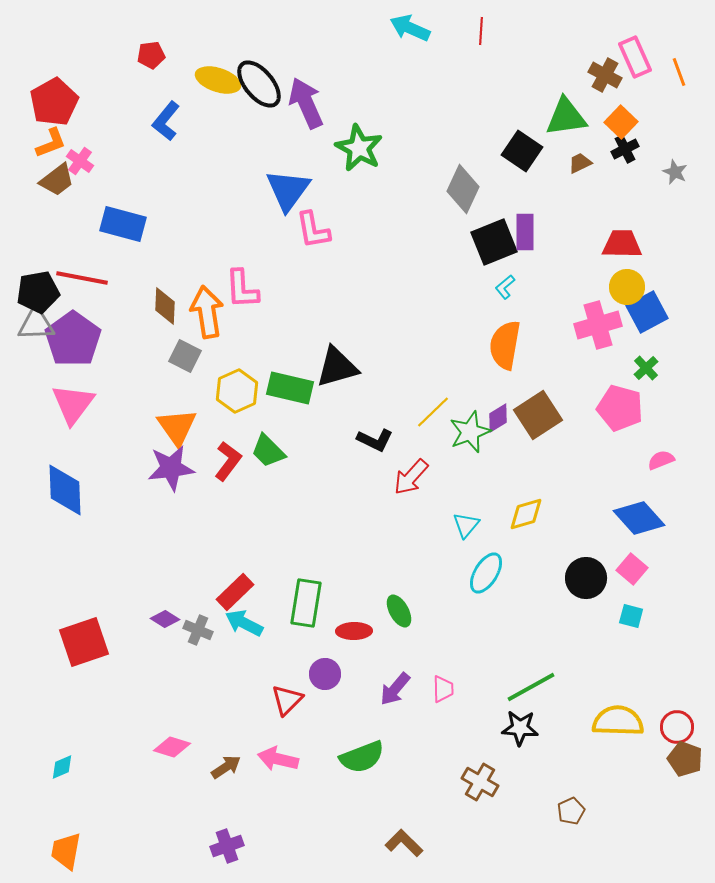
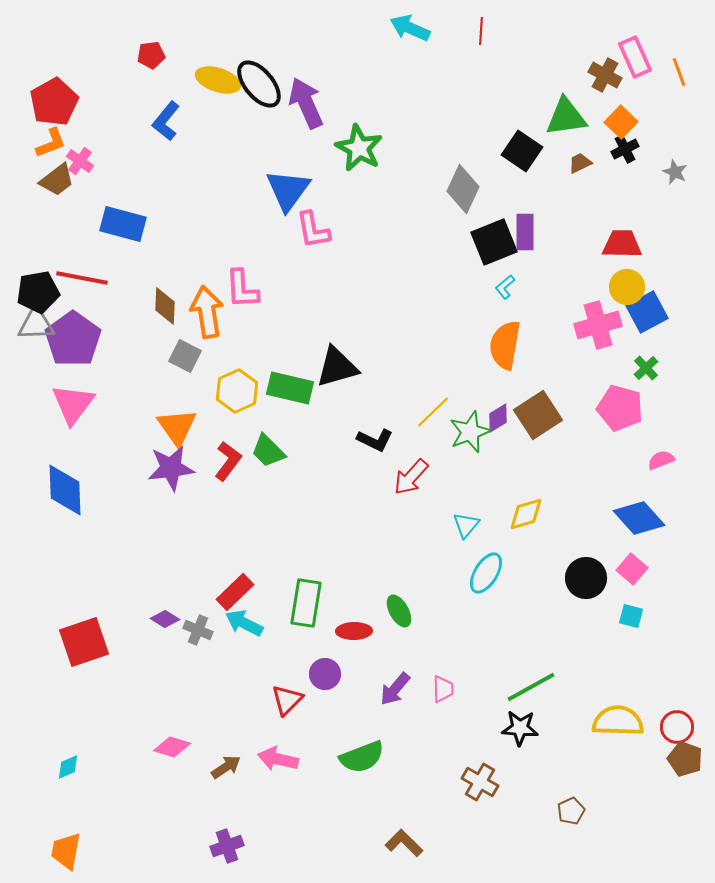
cyan diamond at (62, 767): moved 6 px right
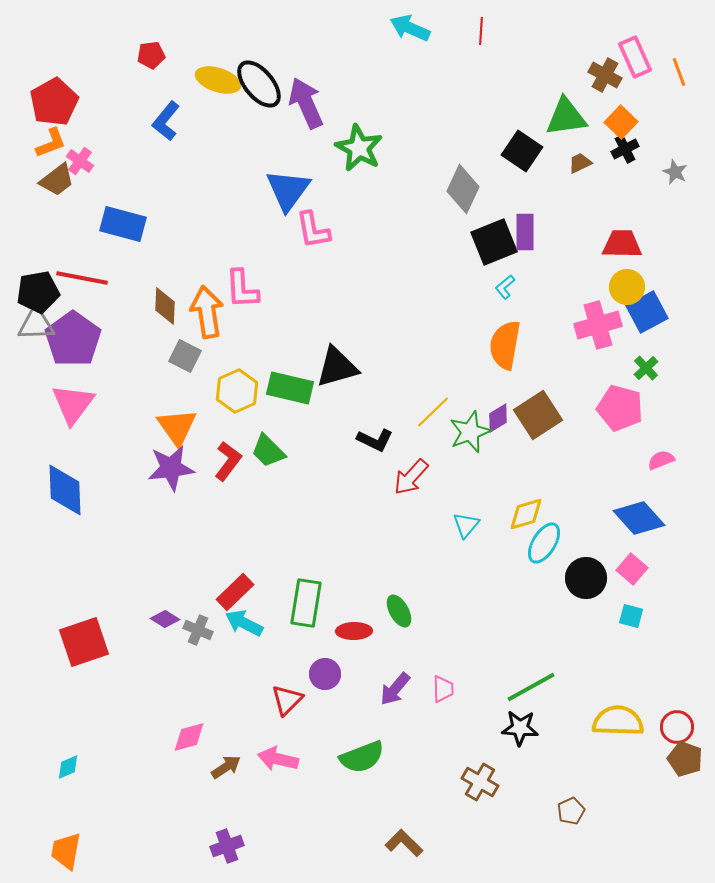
cyan ellipse at (486, 573): moved 58 px right, 30 px up
pink diamond at (172, 747): moved 17 px right, 10 px up; rotated 33 degrees counterclockwise
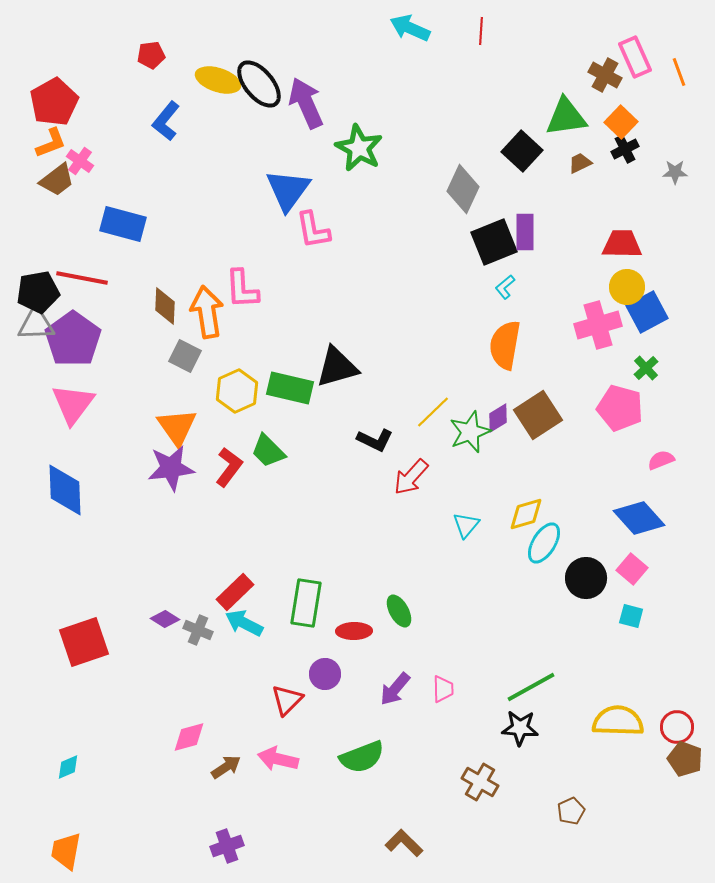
black square at (522, 151): rotated 9 degrees clockwise
gray star at (675, 172): rotated 25 degrees counterclockwise
red L-shape at (228, 461): moved 1 px right, 6 px down
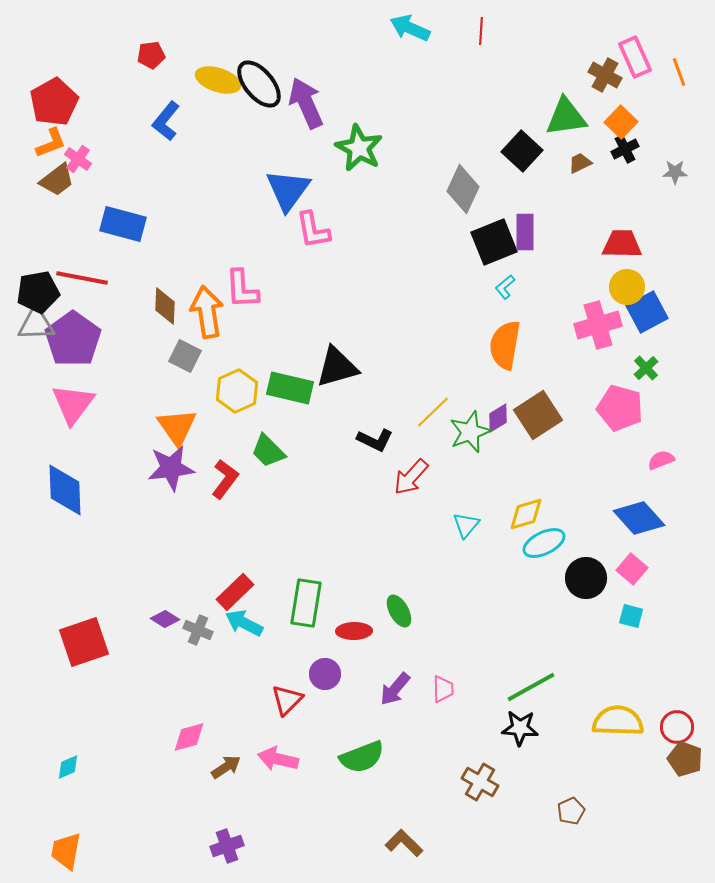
pink cross at (80, 161): moved 2 px left, 2 px up
red L-shape at (229, 467): moved 4 px left, 12 px down
cyan ellipse at (544, 543): rotated 33 degrees clockwise
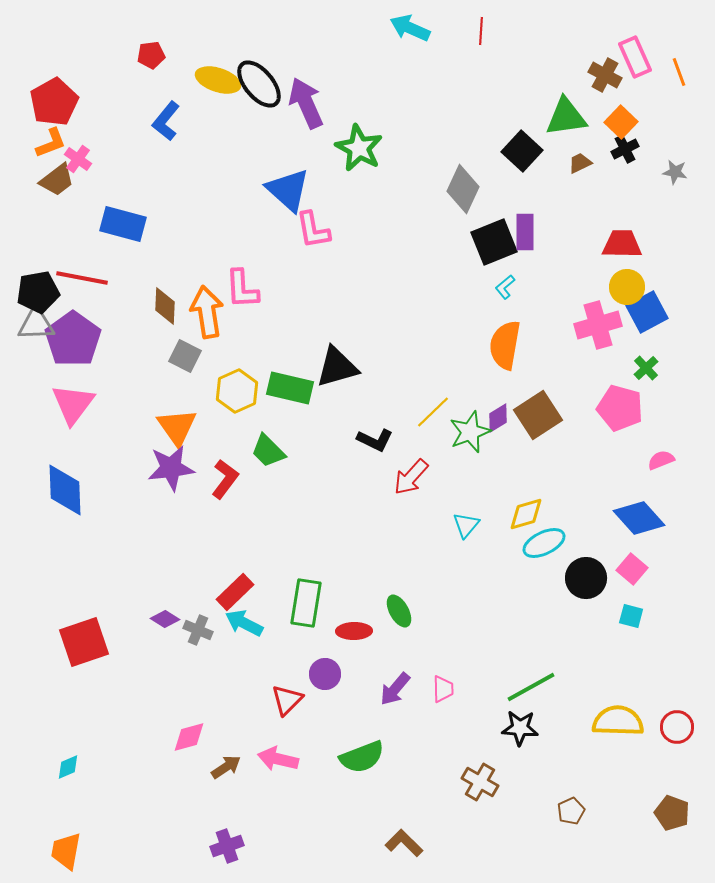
gray star at (675, 172): rotated 10 degrees clockwise
blue triangle at (288, 190): rotated 24 degrees counterclockwise
brown pentagon at (685, 759): moved 13 px left, 54 px down
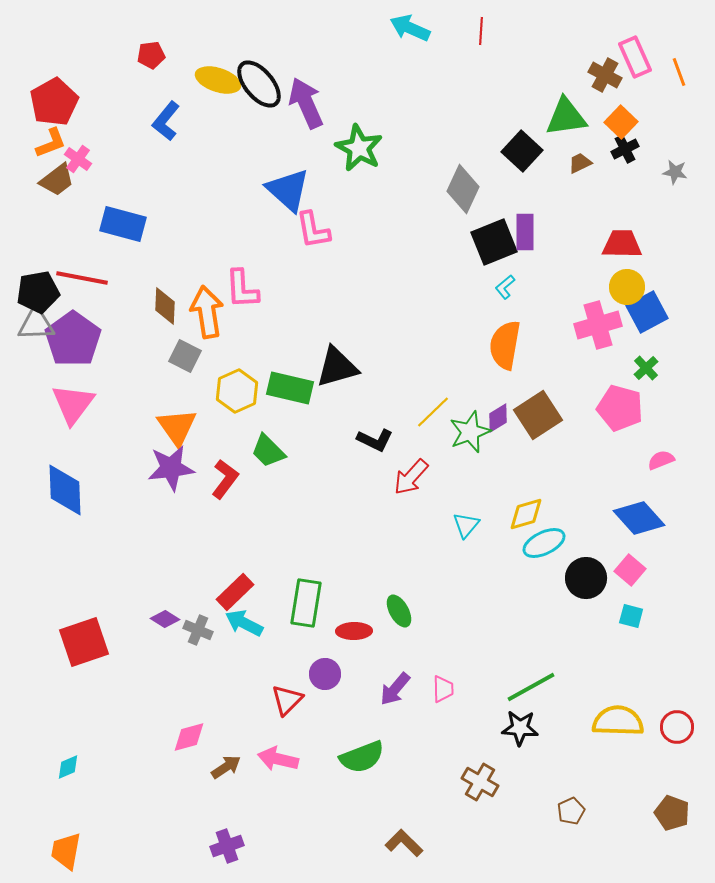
pink square at (632, 569): moved 2 px left, 1 px down
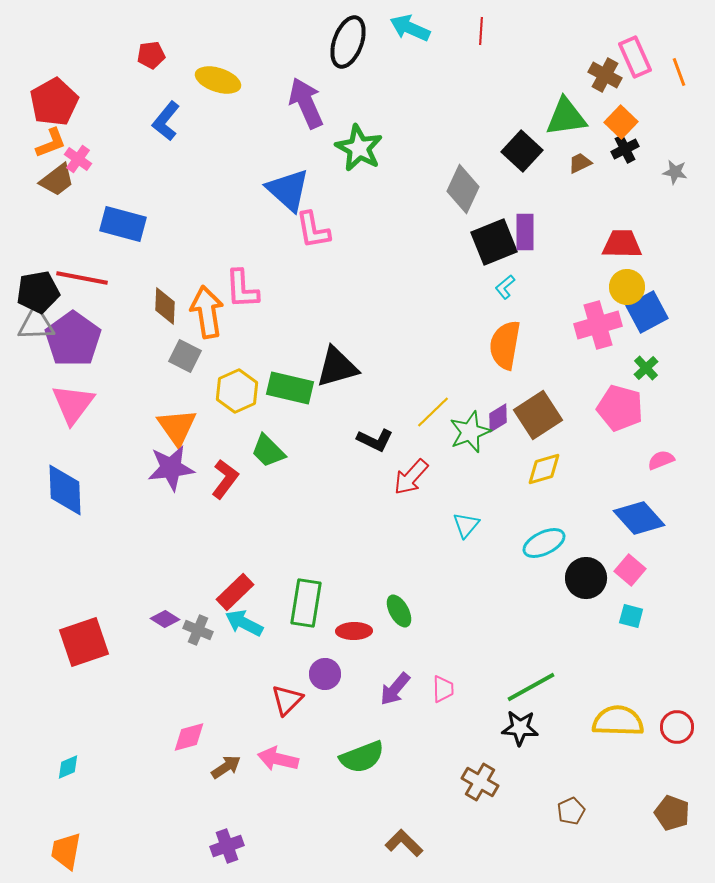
black ellipse at (259, 84): moved 89 px right, 42 px up; rotated 60 degrees clockwise
yellow diamond at (526, 514): moved 18 px right, 45 px up
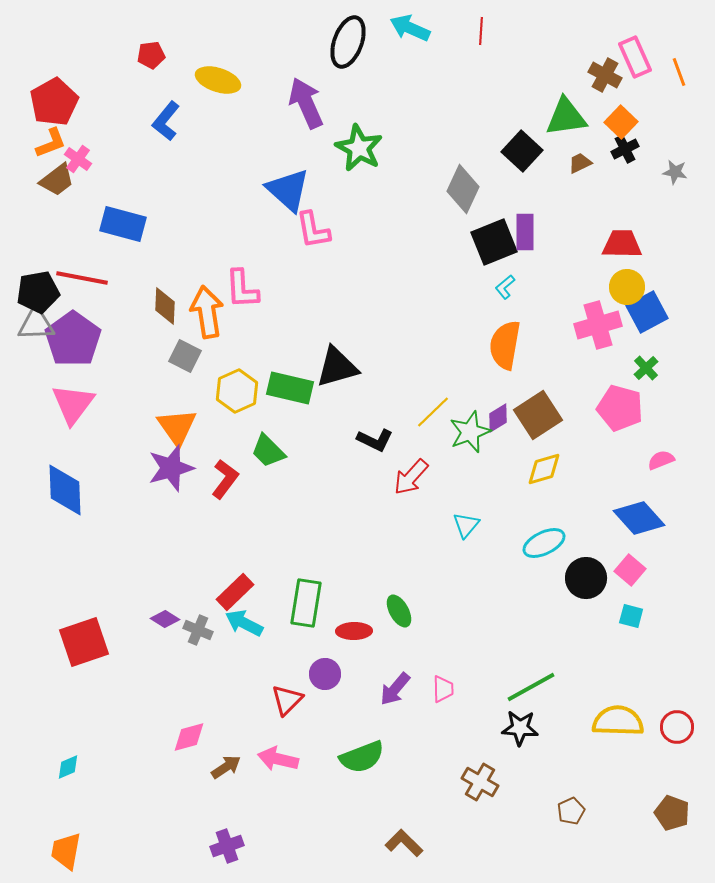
purple star at (171, 468): rotated 9 degrees counterclockwise
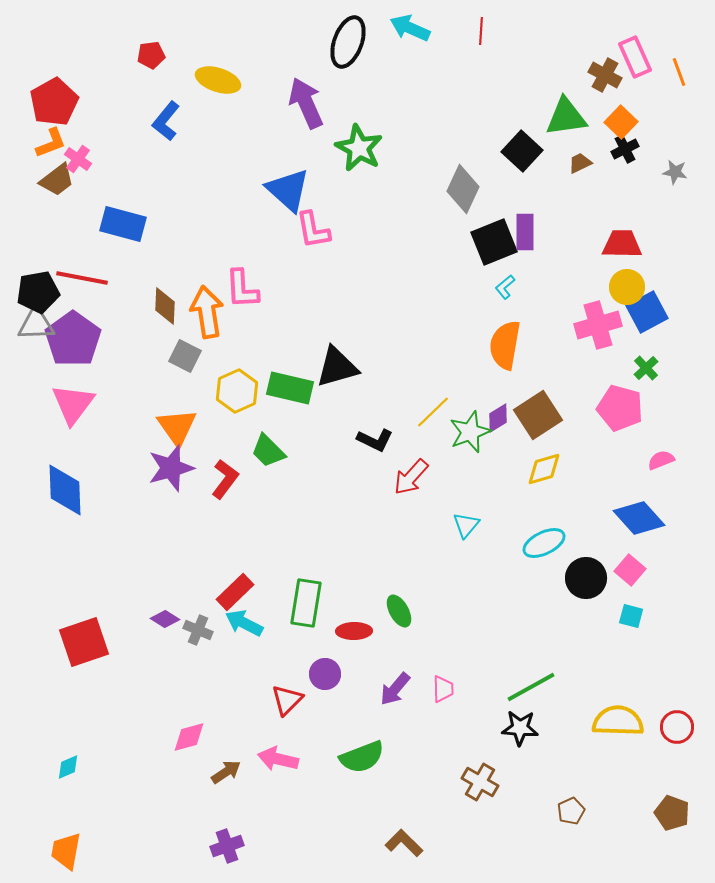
brown arrow at (226, 767): moved 5 px down
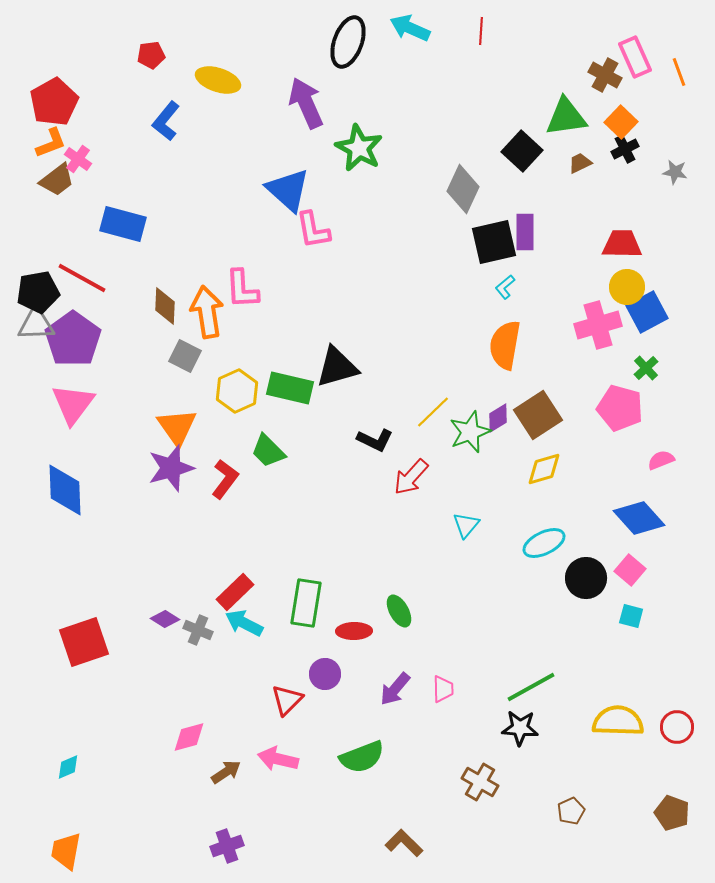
black square at (494, 242): rotated 9 degrees clockwise
red line at (82, 278): rotated 18 degrees clockwise
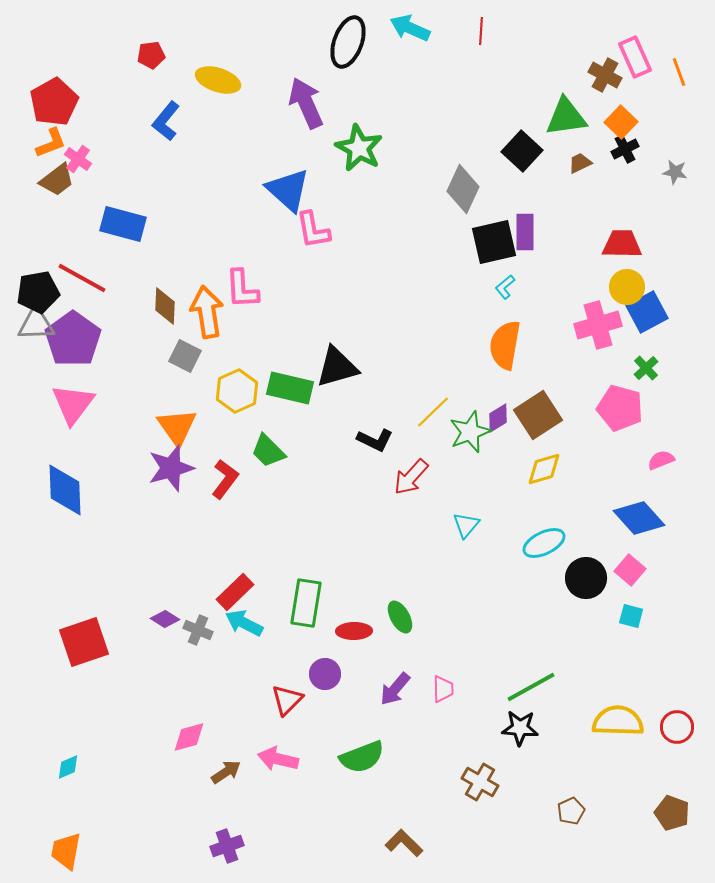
green ellipse at (399, 611): moved 1 px right, 6 px down
